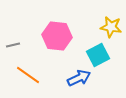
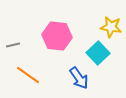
cyan square: moved 2 px up; rotated 15 degrees counterclockwise
blue arrow: rotated 80 degrees clockwise
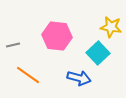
blue arrow: rotated 40 degrees counterclockwise
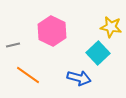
pink hexagon: moved 5 px left, 5 px up; rotated 20 degrees clockwise
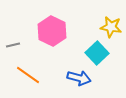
cyan square: moved 1 px left
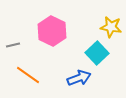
blue arrow: rotated 35 degrees counterclockwise
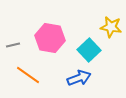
pink hexagon: moved 2 px left, 7 px down; rotated 16 degrees counterclockwise
cyan square: moved 8 px left, 3 px up
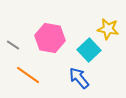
yellow star: moved 3 px left, 2 px down
gray line: rotated 48 degrees clockwise
blue arrow: rotated 110 degrees counterclockwise
